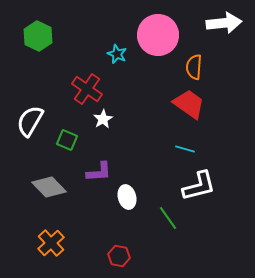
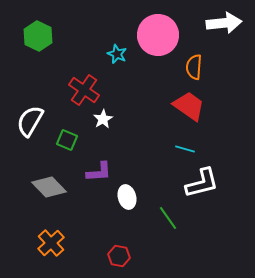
red cross: moved 3 px left, 1 px down
red trapezoid: moved 2 px down
white L-shape: moved 3 px right, 3 px up
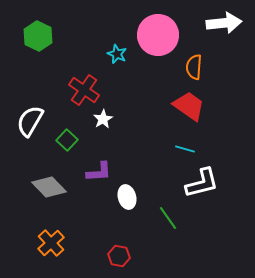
green square: rotated 20 degrees clockwise
